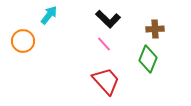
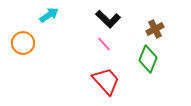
cyan arrow: rotated 18 degrees clockwise
brown cross: rotated 24 degrees counterclockwise
orange circle: moved 2 px down
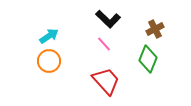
cyan arrow: moved 21 px down
orange circle: moved 26 px right, 18 px down
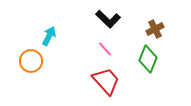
cyan arrow: rotated 30 degrees counterclockwise
pink line: moved 1 px right, 5 px down
orange circle: moved 18 px left
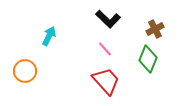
orange circle: moved 6 px left, 10 px down
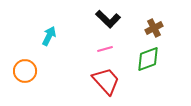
brown cross: moved 1 px left, 1 px up
pink line: rotated 63 degrees counterclockwise
green diamond: rotated 48 degrees clockwise
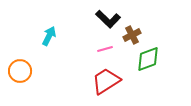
brown cross: moved 22 px left, 7 px down
orange circle: moved 5 px left
red trapezoid: rotated 80 degrees counterclockwise
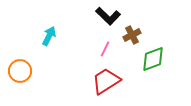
black L-shape: moved 3 px up
pink line: rotated 49 degrees counterclockwise
green diamond: moved 5 px right
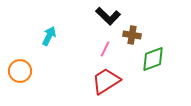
brown cross: rotated 36 degrees clockwise
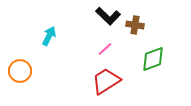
brown cross: moved 3 px right, 10 px up
pink line: rotated 21 degrees clockwise
